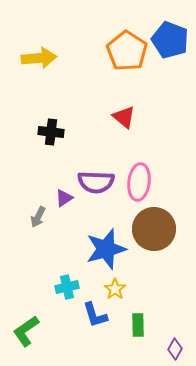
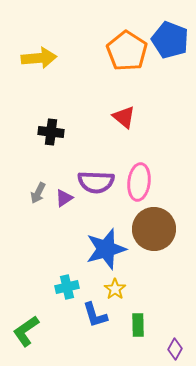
gray arrow: moved 24 px up
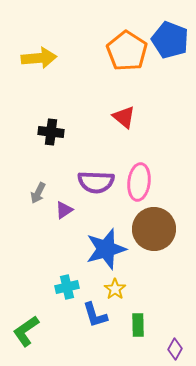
purple triangle: moved 12 px down
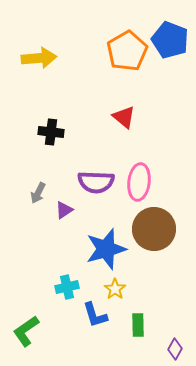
orange pentagon: rotated 9 degrees clockwise
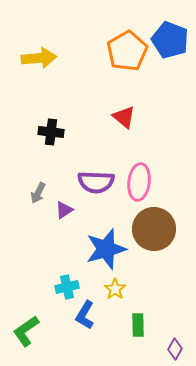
blue L-shape: moved 10 px left; rotated 48 degrees clockwise
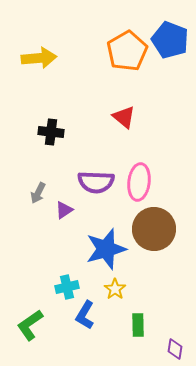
green L-shape: moved 4 px right, 6 px up
purple diamond: rotated 20 degrees counterclockwise
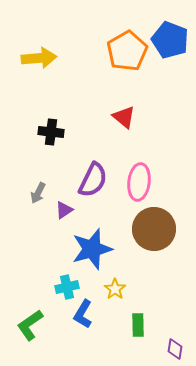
purple semicircle: moved 3 px left, 2 px up; rotated 66 degrees counterclockwise
blue star: moved 14 px left
blue L-shape: moved 2 px left, 1 px up
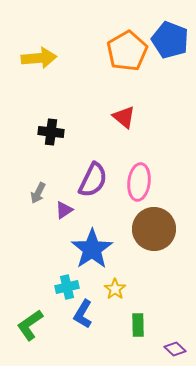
blue star: rotated 18 degrees counterclockwise
purple diamond: rotated 55 degrees counterclockwise
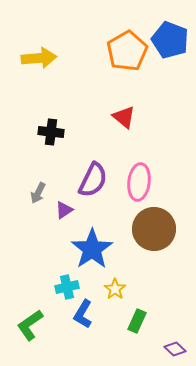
green rectangle: moved 1 px left, 4 px up; rotated 25 degrees clockwise
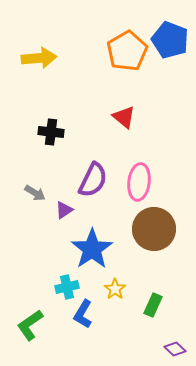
gray arrow: moved 3 px left; rotated 85 degrees counterclockwise
green rectangle: moved 16 px right, 16 px up
